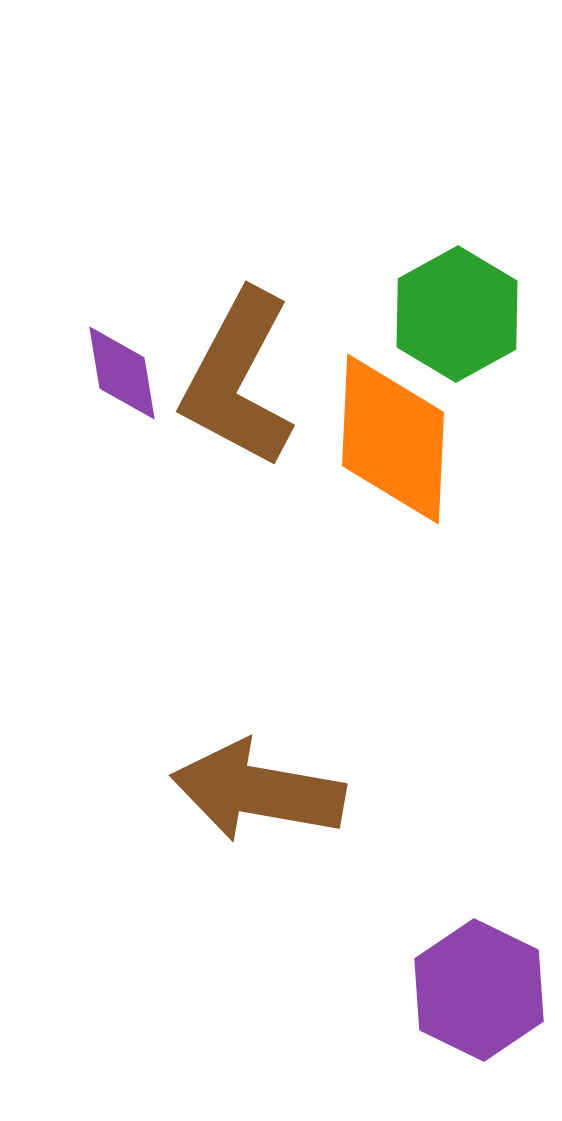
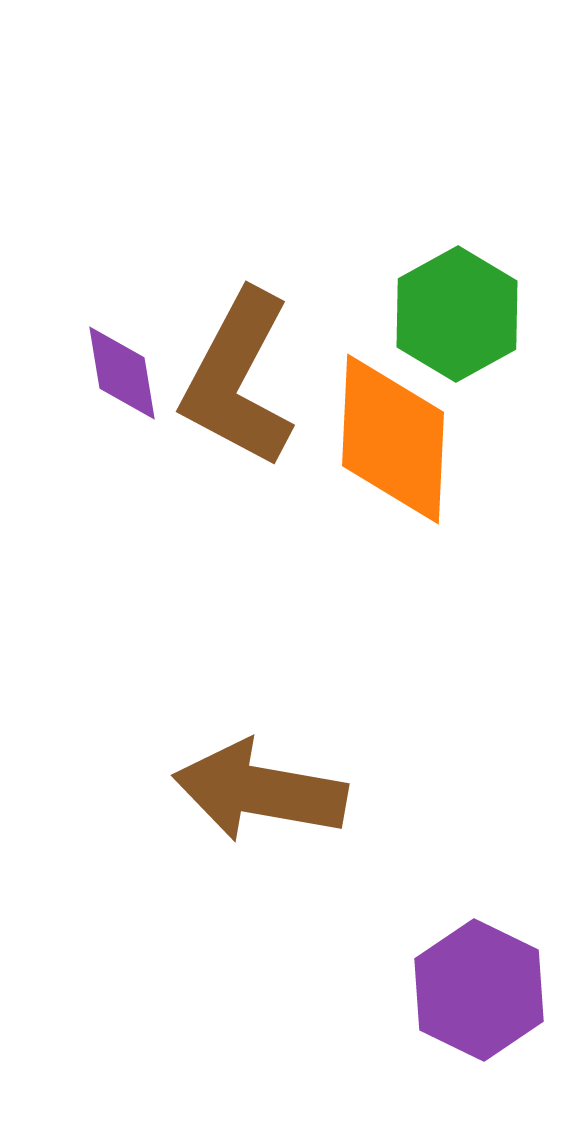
brown arrow: moved 2 px right
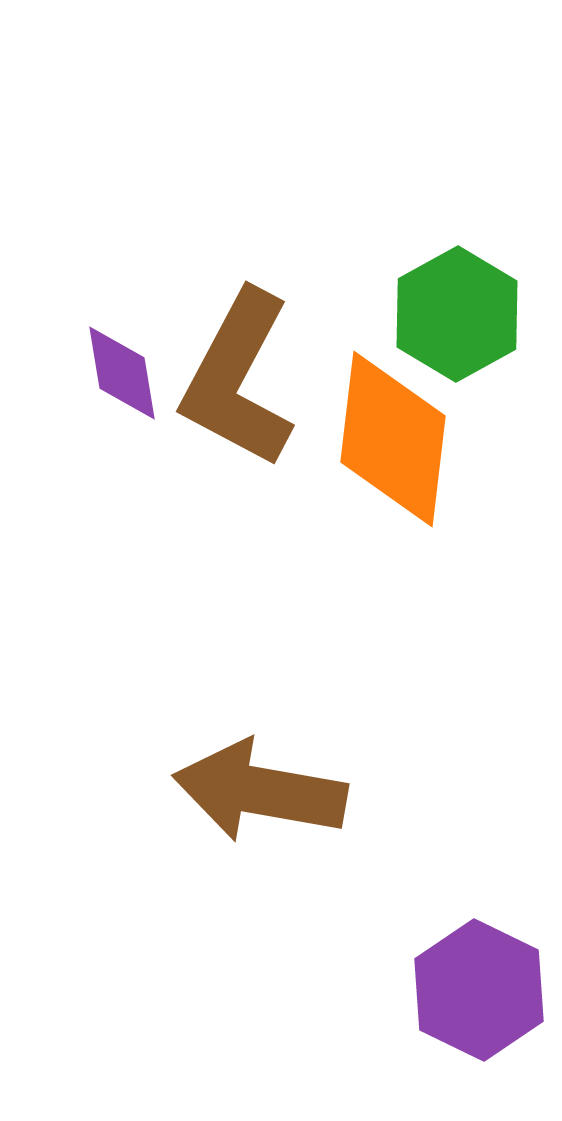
orange diamond: rotated 4 degrees clockwise
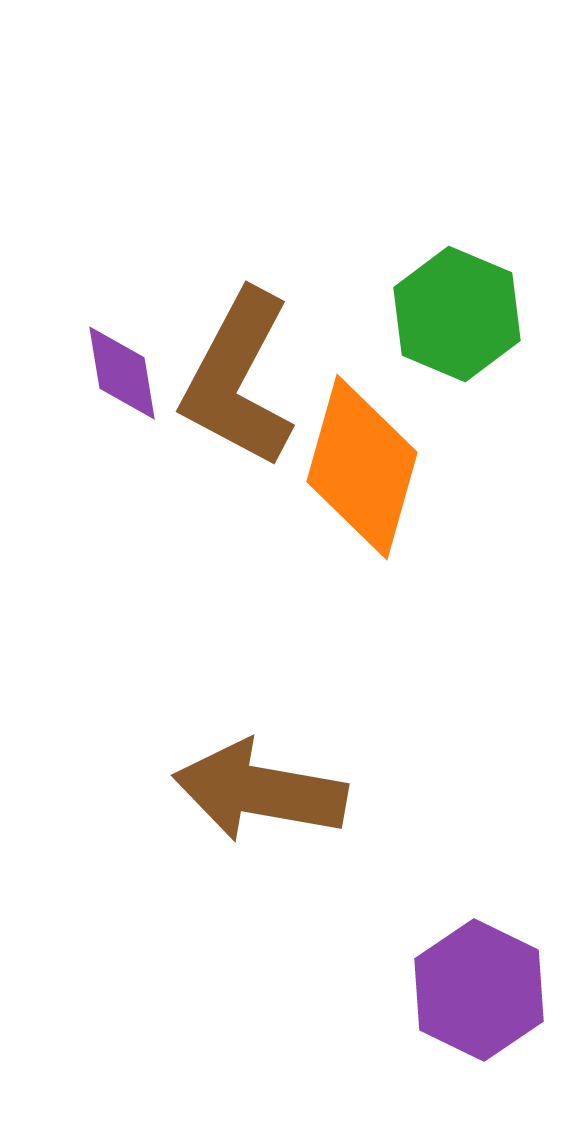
green hexagon: rotated 8 degrees counterclockwise
orange diamond: moved 31 px left, 28 px down; rotated 9 degrees clockwise
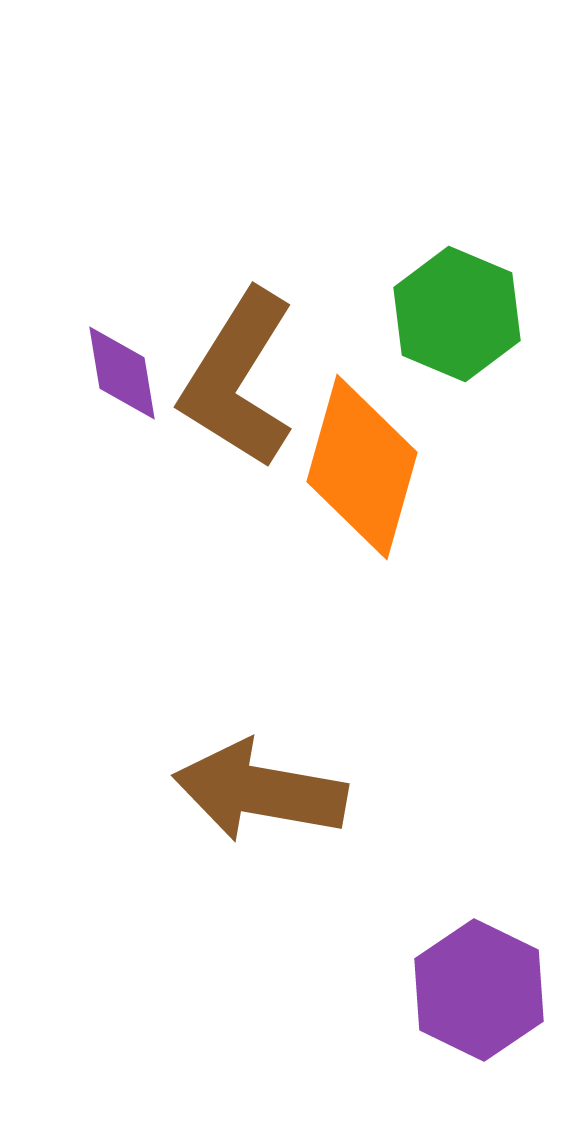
brown L-shape: rotated 4 degrees clockwise
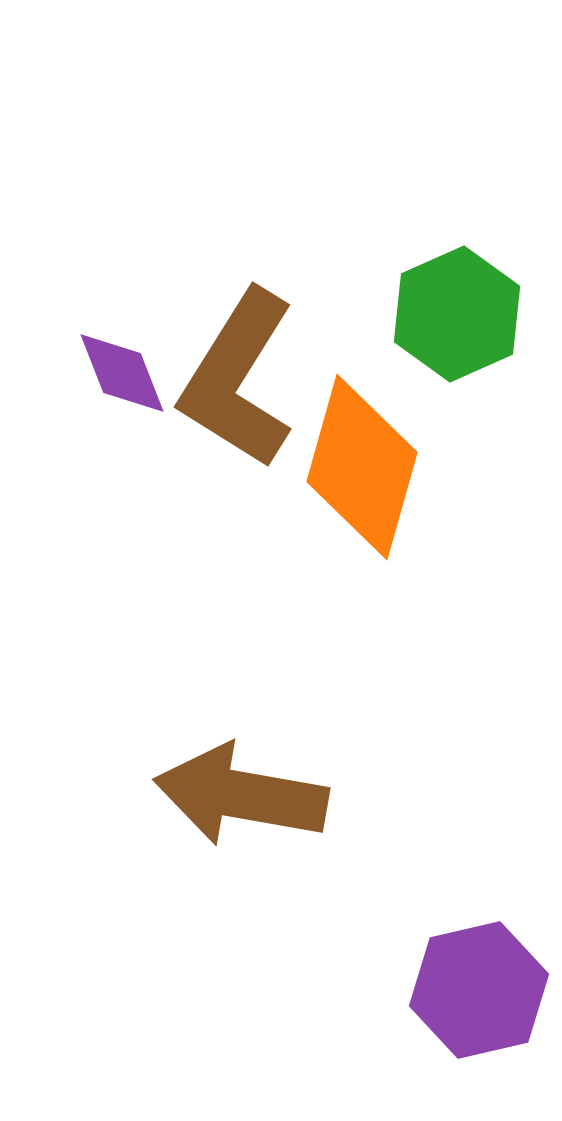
green hexagon: rotated 13 degrees clockwise
purple diamond: rotated 12 degrees counterclockwise
brown arrow: moved 19 px left, 4 px down
purple hexagon: rotated 21 degrees clockwise
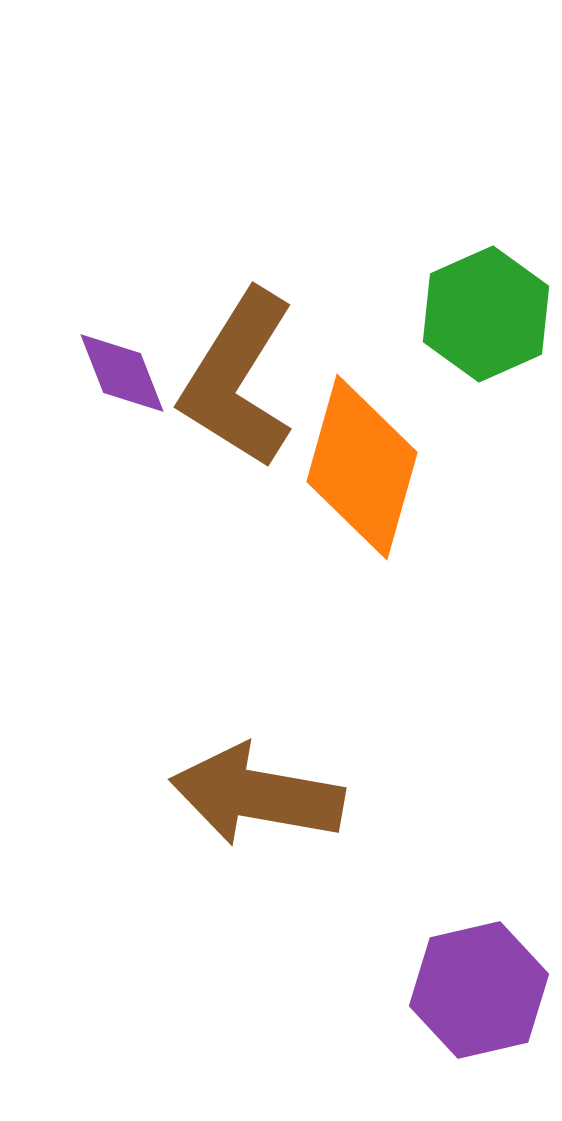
green hexagon: moved 29 px right
brown arrow: moved 16 px right
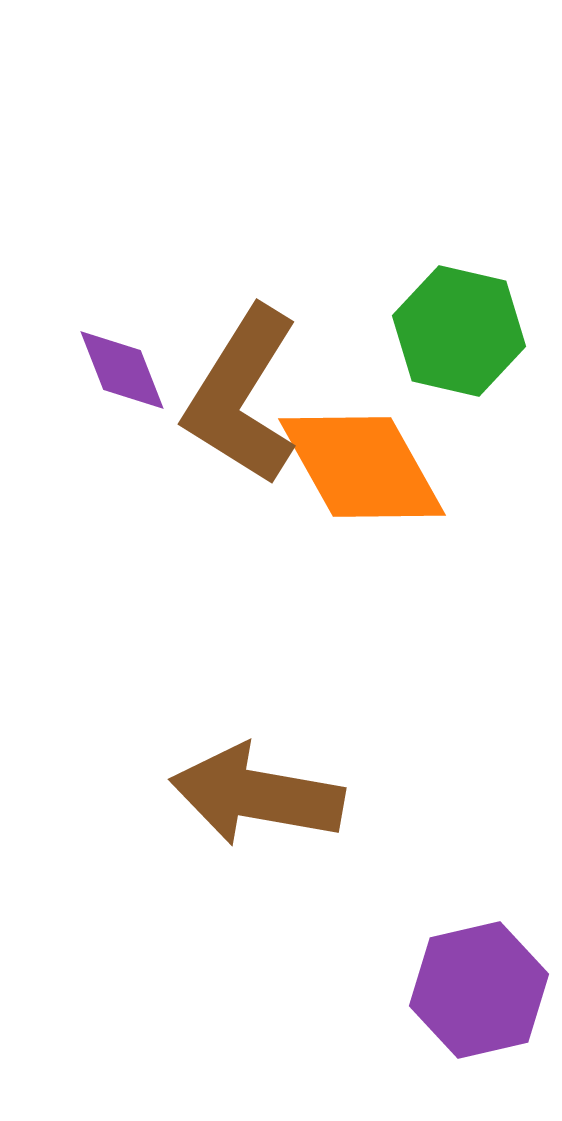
green hexagon: moved 27 px left, 17 px down; rotated 23 degrees counterclockwise
purple diamond: moved 3 px up
brown L-shape: moved 4 px right, 17 px down
orange diamond: rotated 45 degrees counterclockwise
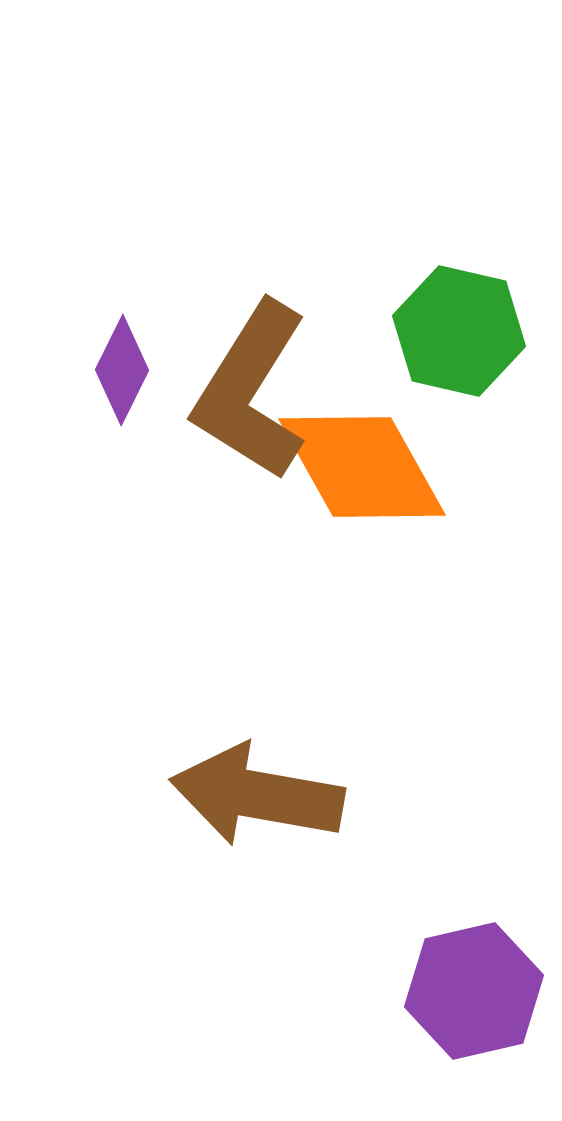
purple diamond: rotated 48 degrees clockwise
brown L-shape: moved 9 px right, 5 px up
purple hexagon: moved 5 px left, 1 px down
